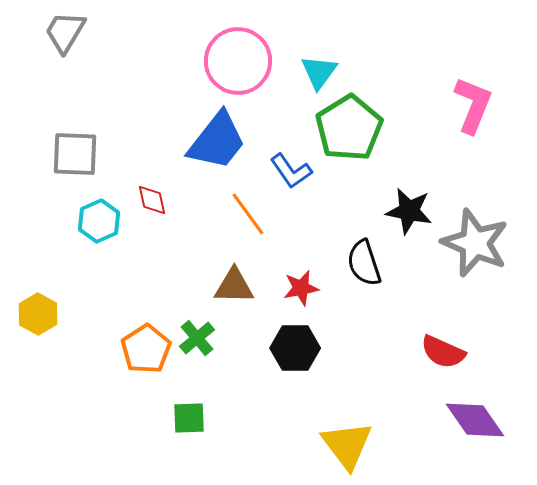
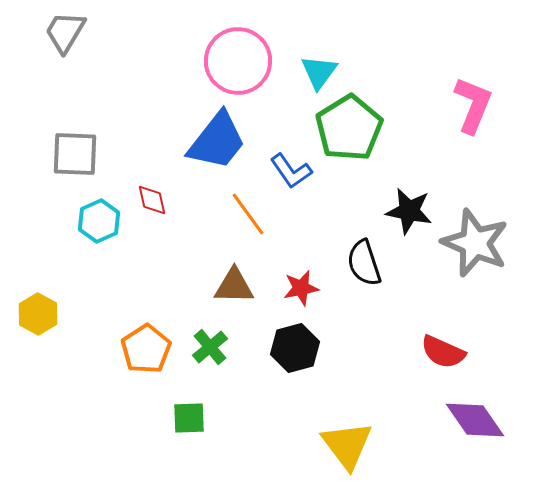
green cross: moved 13 px right, 9 px down
black hexagon: rotated 15 degrees counterclockwise
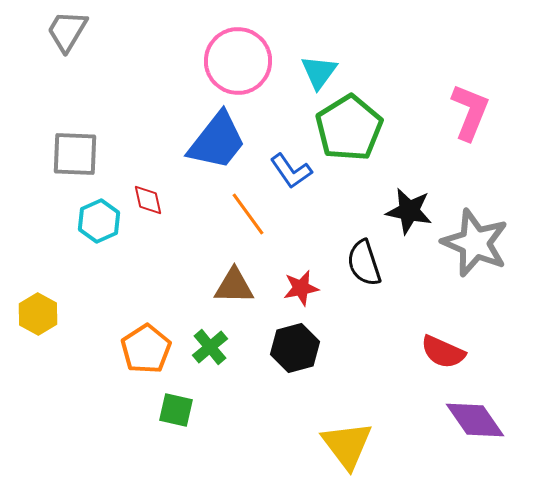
gray trapezoid: moved 2 px right, 1 px up
pink L-shape: moved 3 px left, 7 px down
red diamond: moved 4 px left
green square: moved 13 px left, 8 px up; rotated 15 degrees clockwise
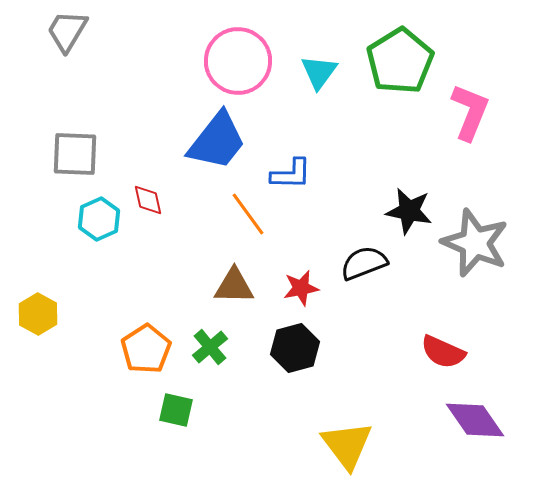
green pentagon: moved 51 px right, 67 px up
blue L-shape: moved 3 px down; rotated 54 degrees counterclockwise
cyan hexagon: moved 2 px up
black semicircle: rotated 87 degrees clockwise
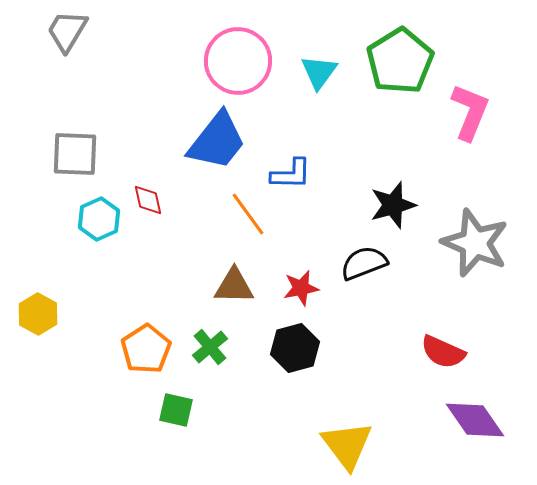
black star: moved 16 px left, 6 px up; rotated 27 degrees counterclockwise
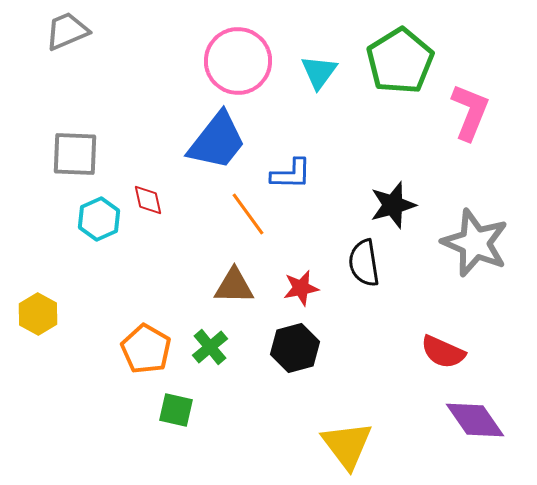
gray trapezoid: rotated 36 degrees clockwise
black semicircle: rotated 78 degrees counterclockwise
orange pentagon: rotated 9 degrees counterclockwise
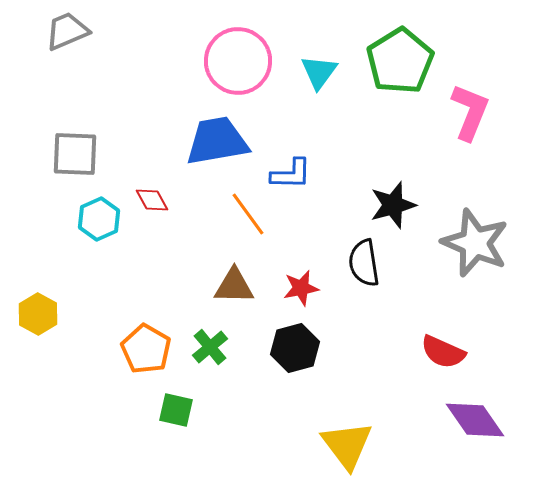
blue trapezoid: rotated 138 degrees counterclockwise
red diamond: moved 4 px right; rotated 16 degrees counterclockwise
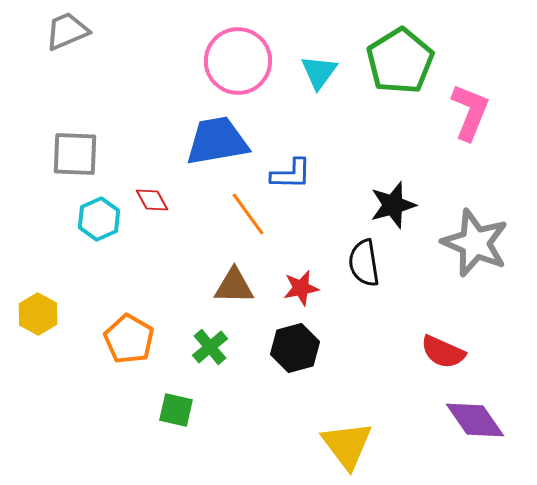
orange pentagon: moved 17 px left, 10 px up
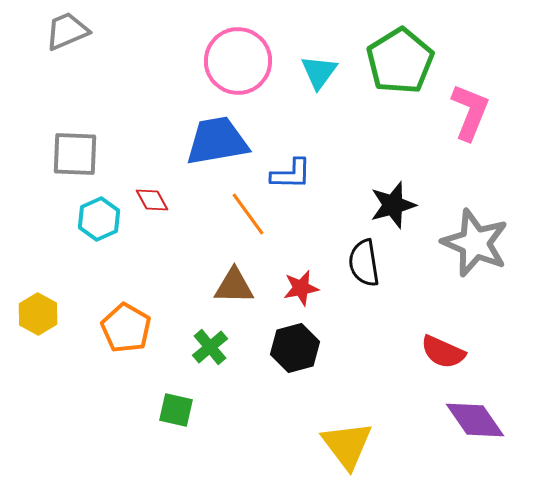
orange pentagon: moved 3 px left, 11 px up
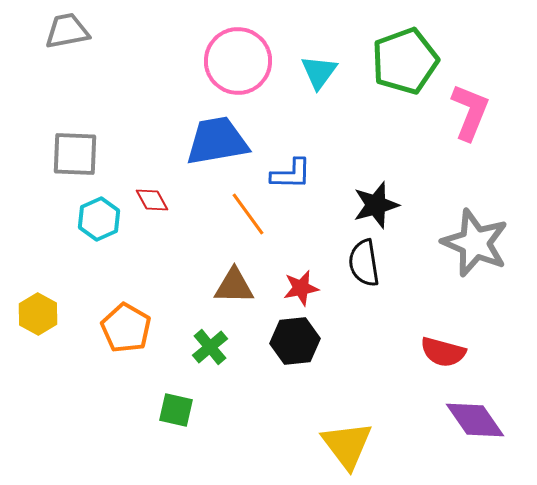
gray trapezoid: rotated 12 degrees clockwise
green pentagon: moved 5 px right; rotated 12 degrees clockwise
black star: moved 17 px left
black hexagon: moved 7 px up; rotated 9 degrees clockwise
red semicircle: rotated 9 degrees counterclockwise
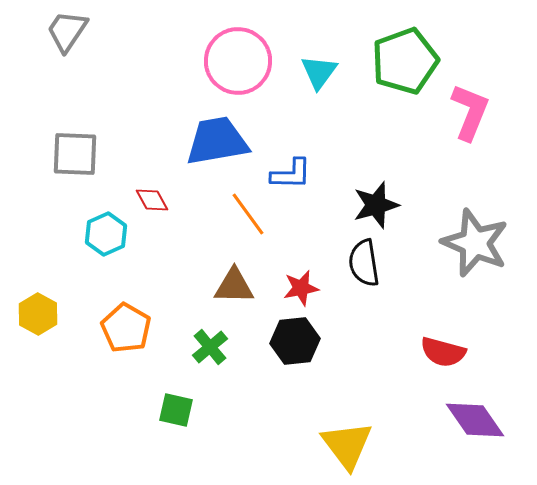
gray trapezoid: rotated 45 degrees counterclockwise
cyan hexagon: moved 7 px right, 15 px down
